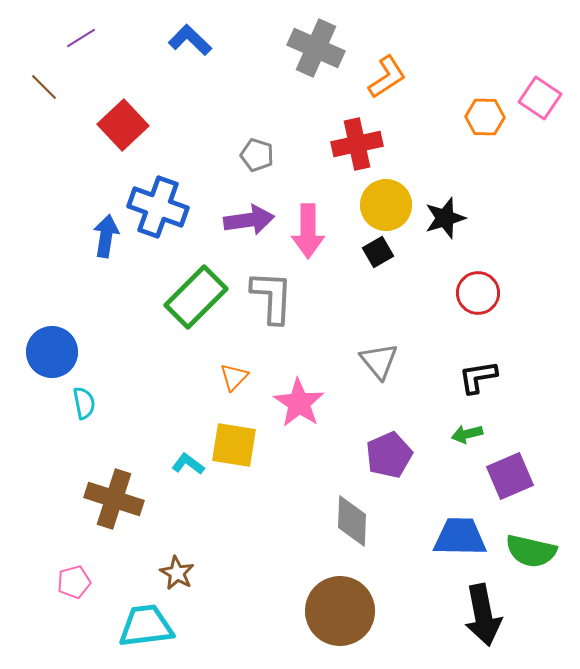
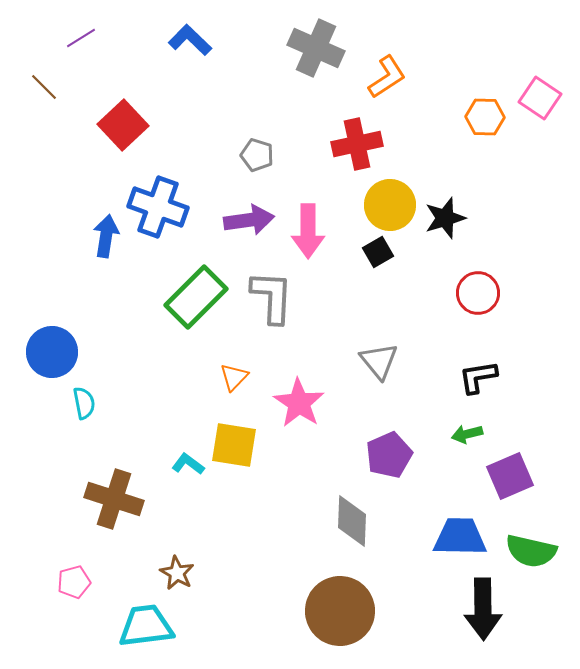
yellow circle: moved 4 px right
black arrow: moved 6 px up; rotated 10 degrees clockwise
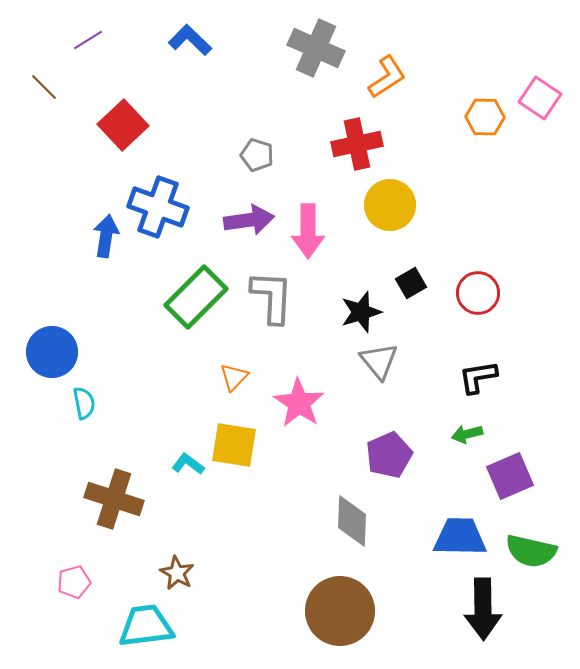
purple line: moved 7 px right, 2 px down
black star: moved 84 px left, 94 px down
black square: moved 33 px right, 31 px down
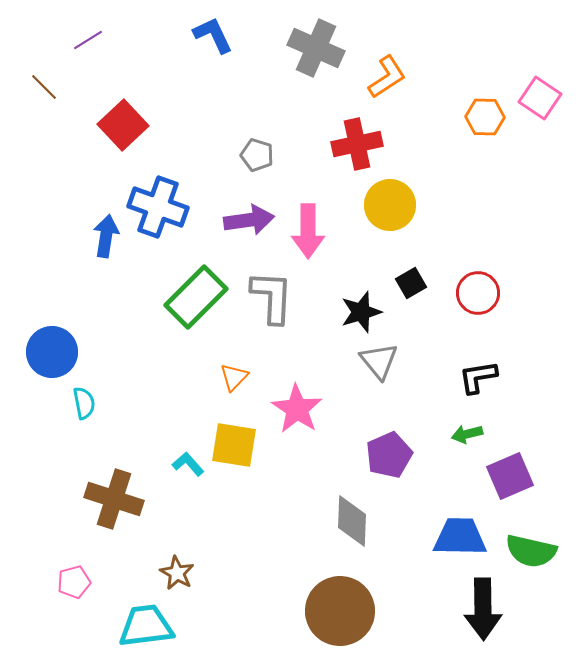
blue L-shape: moved 23 px right, 5 px up; rotated 21 degrees clockwise
pink star: moved 2 px left, 6 px down
cyan L-shape: rotated 12 degrees clockwise
